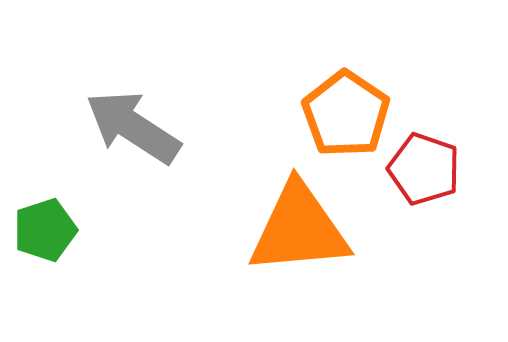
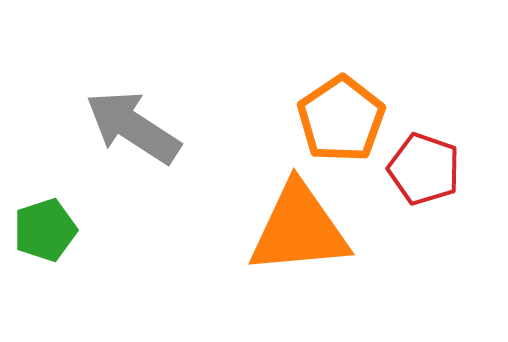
orange pentagon: moved 5 px left, 5 px down; rotated 4 degrees clockwise
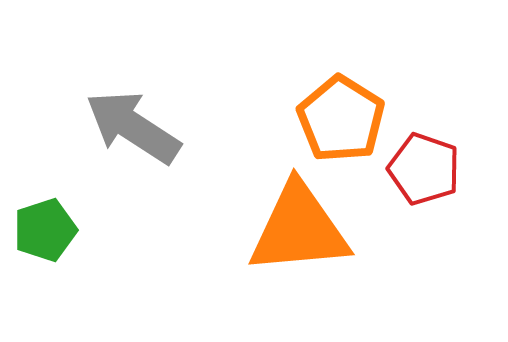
orange pentagon: rotated 6 degrees counterclockwise
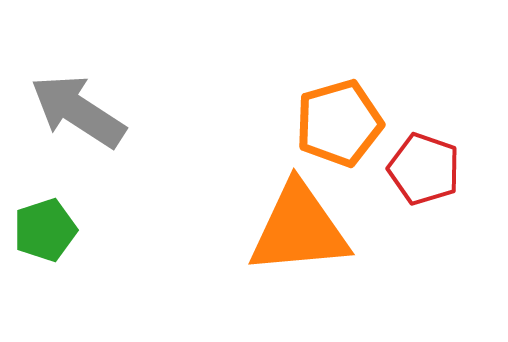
orange pentagon: moved 2 px left, 4 px down; rotated 24 degrees clockwise
gray arrow: moved 55 px left, 16 px up
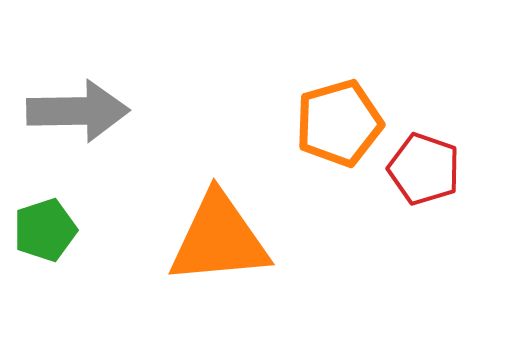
gray arrow: rotated 146 degrees clockwise
orange triangle: moved 80 px left, 10 px down
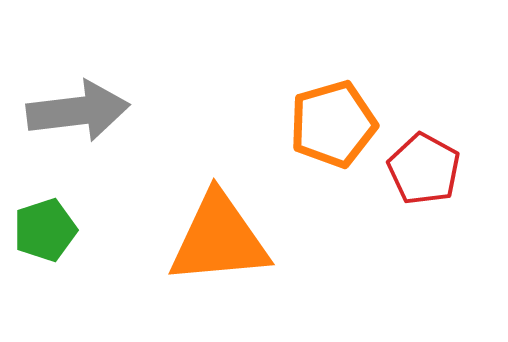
gray arrow: rotated 6 degrees counterclockwise
orange pentagon: moved 6 px left, 1 px down
red pentagon: rotated 10 degrees clockwise
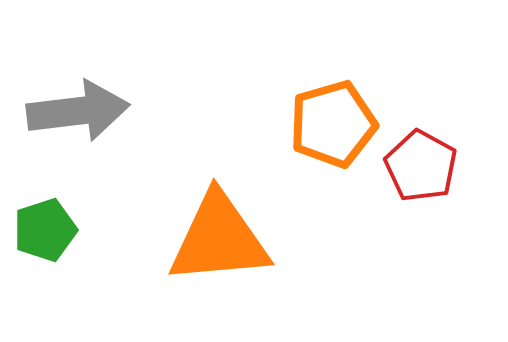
red pentagon: moved 3 px left, 3 px up
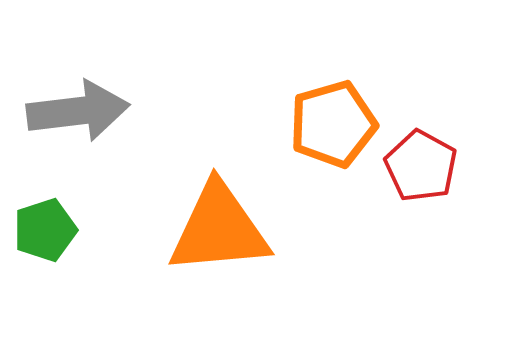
orange triangle: moved 10 px up
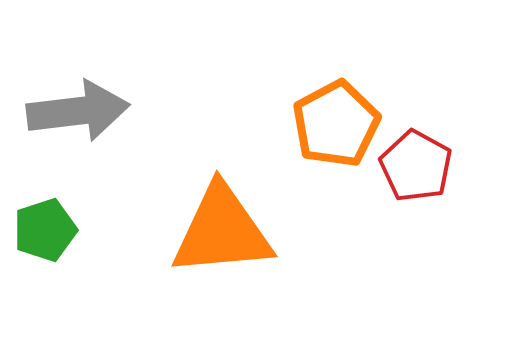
orange pentagon: moved 3 px right; rotated 12 degrees counterclockwise
red pentagon: moved 5 px left
orange triangle: moved 3 px right, 2 px down
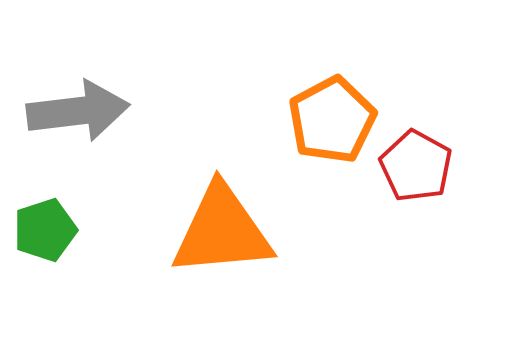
orange pentagon: moved 4 px left, 4 px up
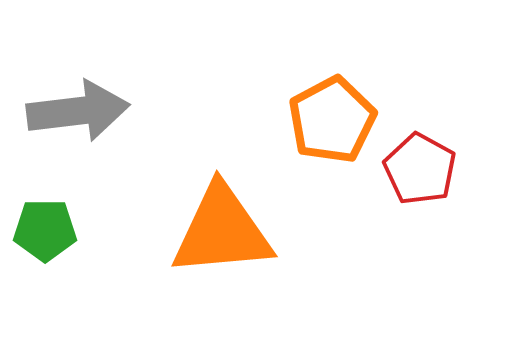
red pentagon: moved 4 px right, 3 px down
green pentagon: rotated 18 degrees clockwise
